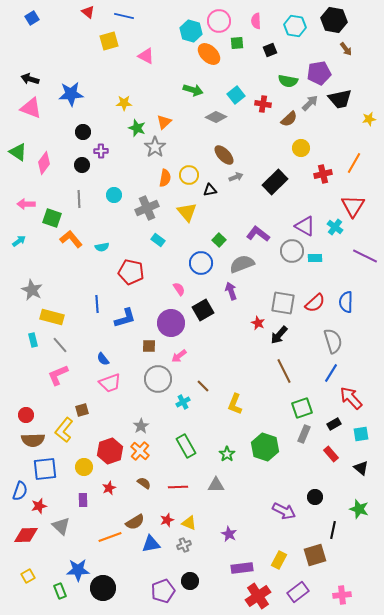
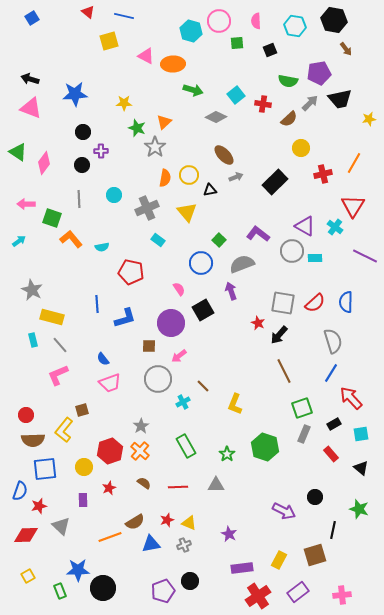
orange ellipse at (209, 54): moved 36 px left, 10 px down; rotated 45 degrees counterclockwise
blue star at (71, 94): moved 4 px right
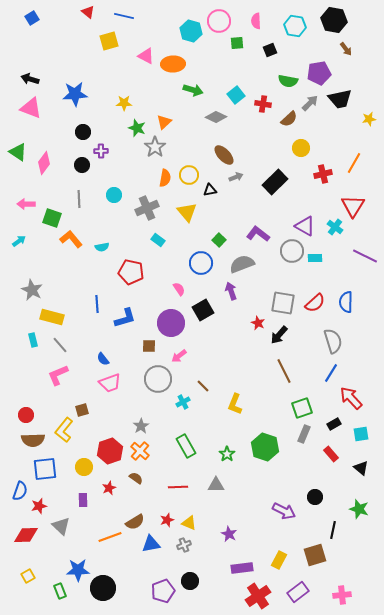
brown semicircle at (144, 483): moved 8 px left, 5 px up
